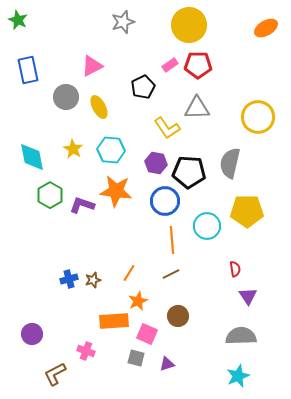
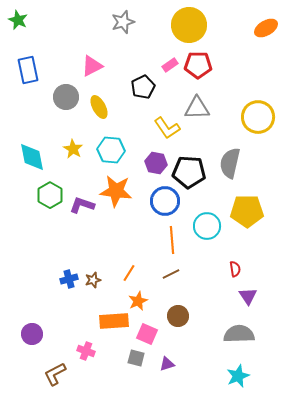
gray semicircle at (241, 336): moved 2 px left, 2 px up
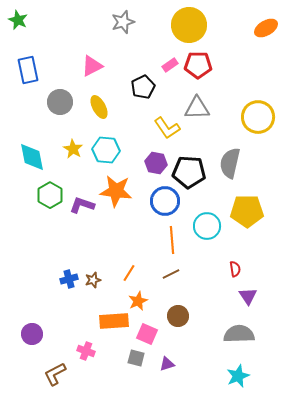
gray circle at (66, 97): moved 6 px left, 5 px down
cyan hexagon at (111, 150): moved 5 px left
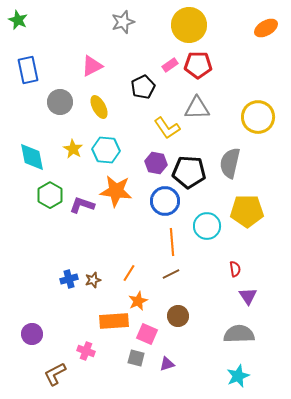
orange line at (172, 240): moved 2 px down
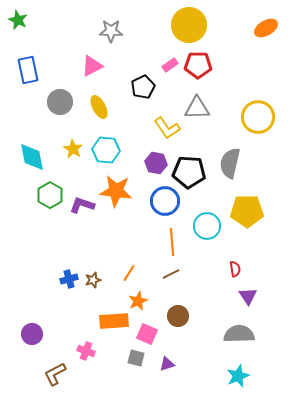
gray star at (123, 22): moved 12 px left, 9 px down; rotated 20 degrees clockwise
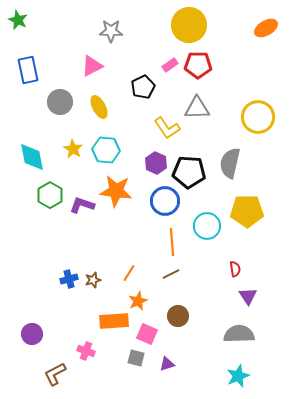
purple hexagon at (156, 163): rotated 15 degrees clockwise
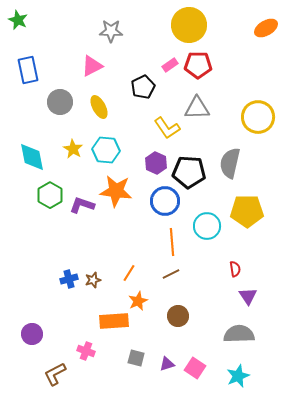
pink square at (147, 334): moved 48 px right, 34 px down; rotated 10 degrees clockwise
